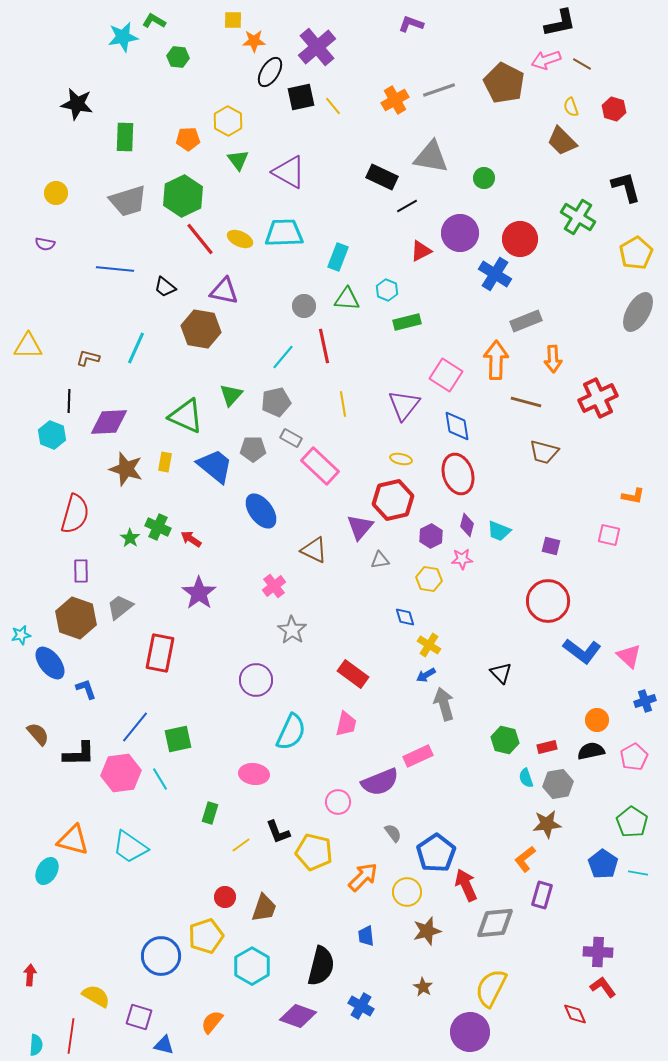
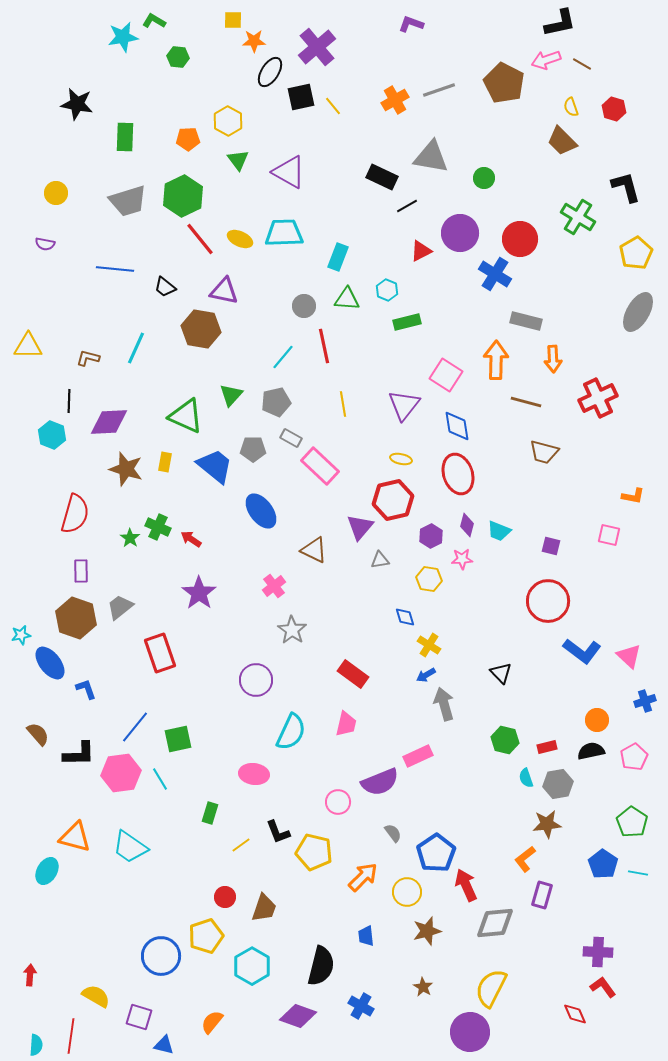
gray rectangle at (526, 321): rotated 36 degrees clockwise
red rectangle at (160, 653): rotated 30 degrees counterclockwise
orange triangle at (73, 840): moved 2 px right, 3 px up
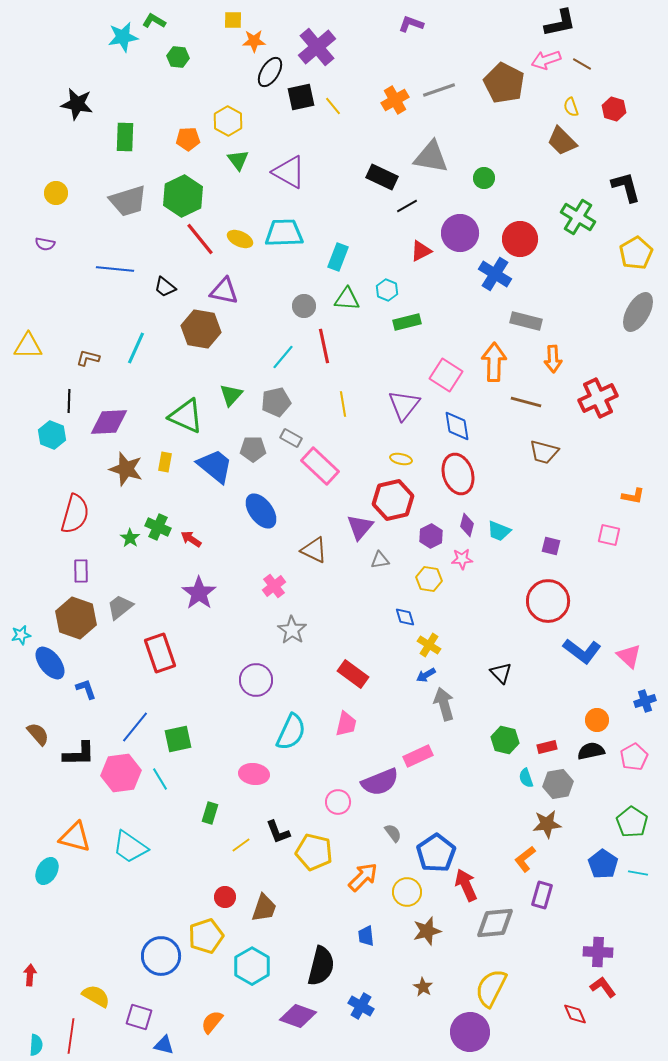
orange arrow at (496, 360): moved 2 px left, 2 px down
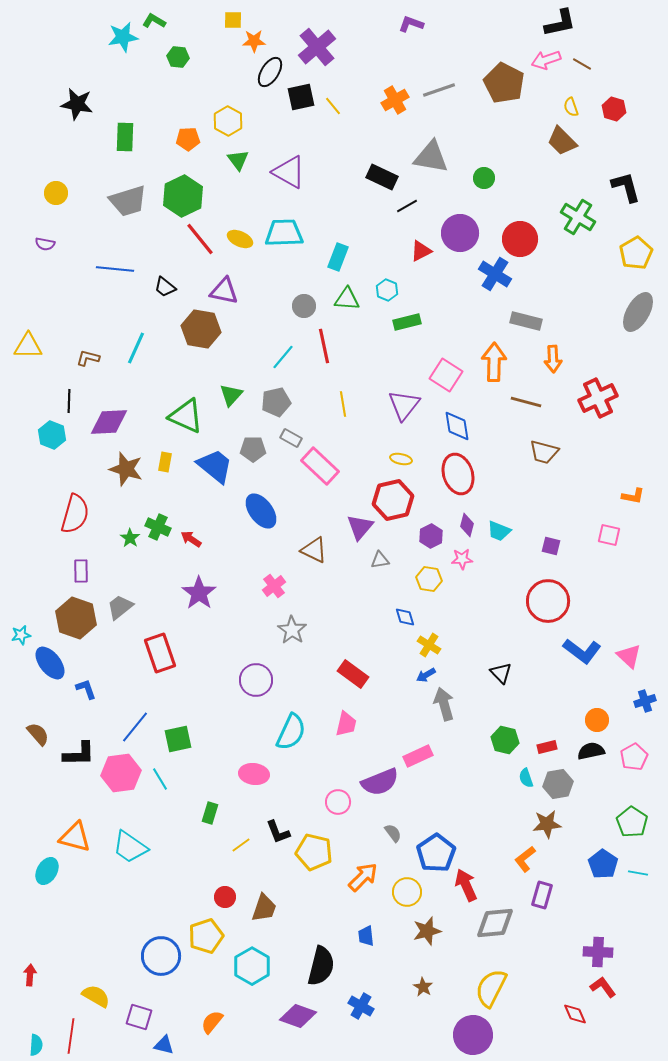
purple circle at (470, 1032): moved 3 px right, 3 px down
